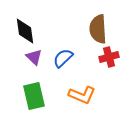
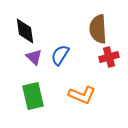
blue semicircle: moved 3 px left, 3 px up; rotated 15 degrees counterclockwise
green rectangle: moved 1 px left
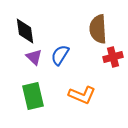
red cross: moved 4 px right
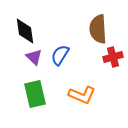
green rectangle: moved 2 px right, 2 px up
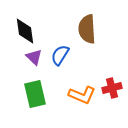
brown semicircle: moved 11 px left
red cross: moved 1 px left, 31 px down
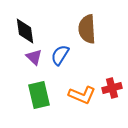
green rectangle: moved 4 px right, 1 px down
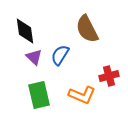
brown semicircle: rotated 24 degrees counterclockwise
red cross: moved 3 px left, 12 px up
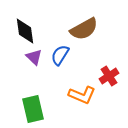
brown semicircle: moved 3 px left; rotated 92 degrees counterclockwise
red cross: rotated 18 degrees counterclockwise
green rectangle: moved 6 px left, 14 px down
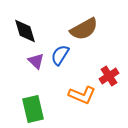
black diamond: rotated 8 degrees counterclockwise
purple triangle: moved 2 px right, 4 px down
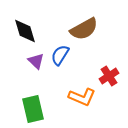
orange L-shape: moved 2 px down
